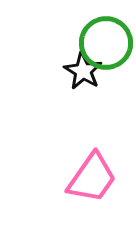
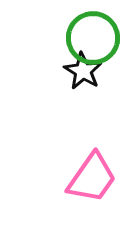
green circle: moved 13 px left, 5 px up
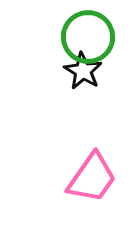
green circle: moved 5 px left, 1 px up
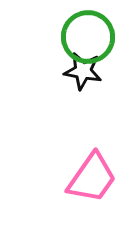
black star: rotated 21 degrees counterclockwise
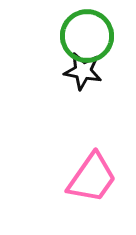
green circle: moved 1 px left, 1 px up
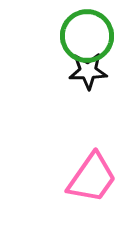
black star: moved 5 px right; rotated 12 degrees counterclockwise
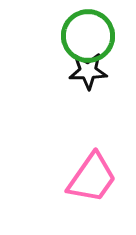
green circle: moved 1 px right
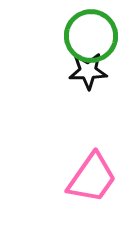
green circle: moved 3 px right
